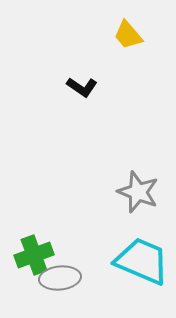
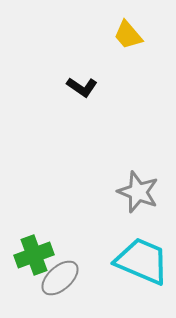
gray ellipse: rotated 36 degrees counterclockwise
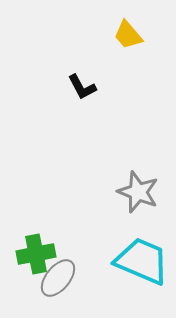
black L-shape: rotated 28 degrees clockwise
green cross: moved 2 px right, 1 px up; rotated 9 degrees clockwise
gray ellipse: moved 2 px left; rotated 9 degrees counterclockwise
